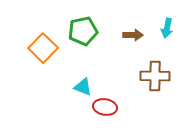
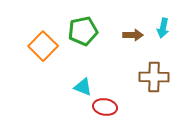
cyan arrow: moved 4 px left
orange square: moved 2 px up
brown cross: moved 1 px left, 1 px down
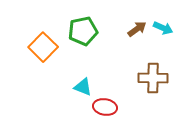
cyan arrow: rotated 78 degrees counterclockwise
brown arrow: moved 4 px right, 6 px up; rotated 36 degrees counterclockwise
orange square: moved 1 px down
brown cross: moved 1 px left, 1 px down
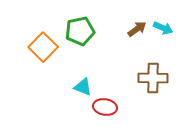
green pentagon: moved 3 px left
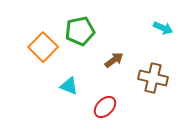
brown arrow: moved 23 px left, 31 px down
brown cross: rotated 12 degrees clockwise
cyan triangle: moved 14 px left, 1 px up
red ellipse: rotated 55 degrees counterclockwise
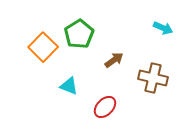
green pentagon: moved 1 px left, 3 px down; rotated 20 degrees counterclockwise
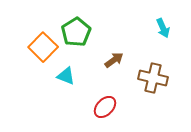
cyan arrow: rotated 42 degrees clockwise
green pentagon: moved 3 px left, 2 px up
cyan triangle: moved 3 px left, 10 px up
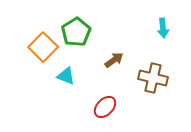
cyan arrow: rotated 18 degrees clockwise
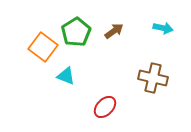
cyan arrow: rotated 72 degrees counterclockwise
orange square: rotated 8 degrees counterclockwise
brown arrow: moved 29 px up
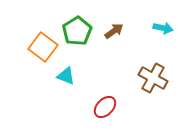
green pentagon: moved 1 px right, 1 px up
brown cross: rotated 16 degrees clockwise
